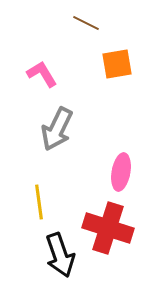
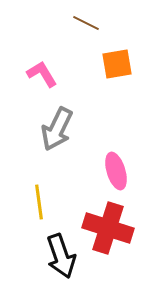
pink ellipse: moved 5 px left, 1 px up; rotated 27 degrees counterclockwise
black arrow: moved 1 px right, 1 px down
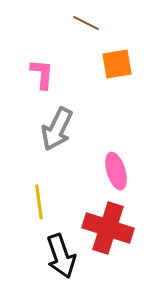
pink L-shape: rotated 36 degrees clockwise
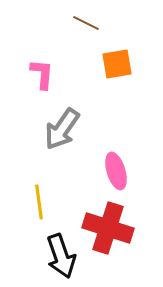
gray arrow: moved 5 px right; rotated 9 degrees clockwise
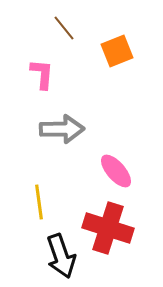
brown line: moved 22 px left, 5 px down; rotated 24 degrees clockwise
orange square: moved 13 px up; rotated 12 degrees counterclockwise
gray arrow: rotated 126 degrees counterclockwise
pink ellipse: rotated 24 degrees counterclockwise
